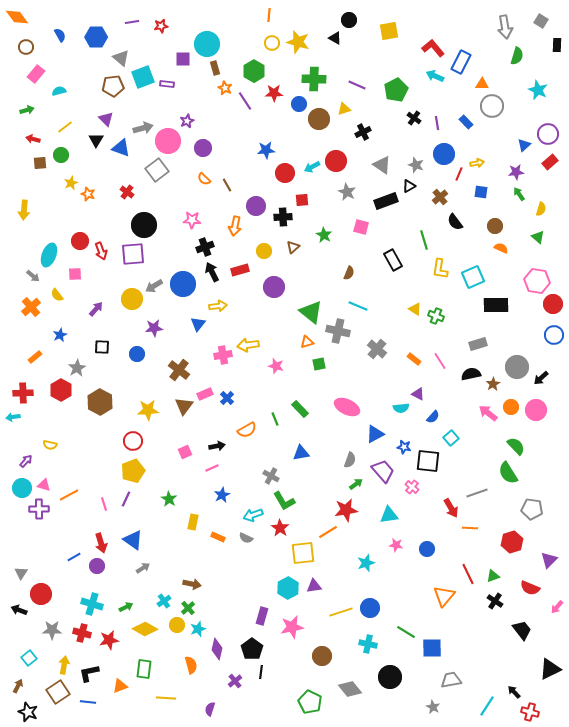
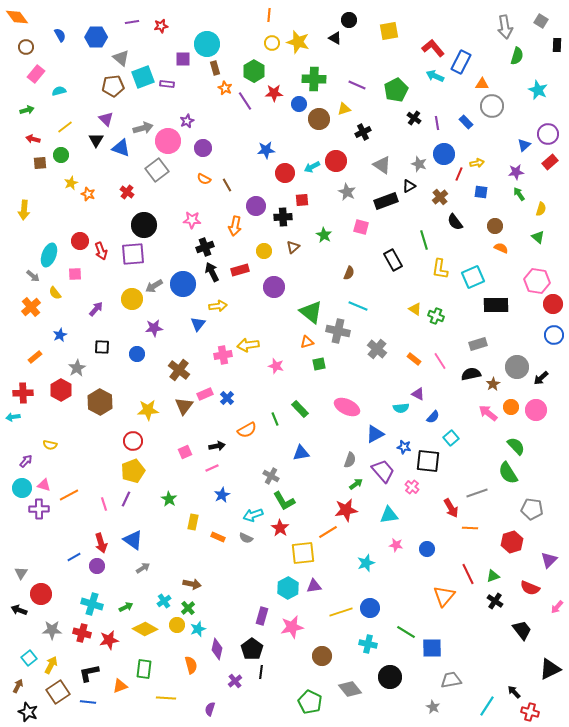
gray star at (416, 165): moved 3 px right, 1 px up
orange semicircle at (204, 179): rotated 16 degrees counterclockwise
yellow semicircle at (57, 295): moved 2 px left, 2 px up
yellow arrow at (64, 665): moved 13 px left; rotated 18 degrees clockwise
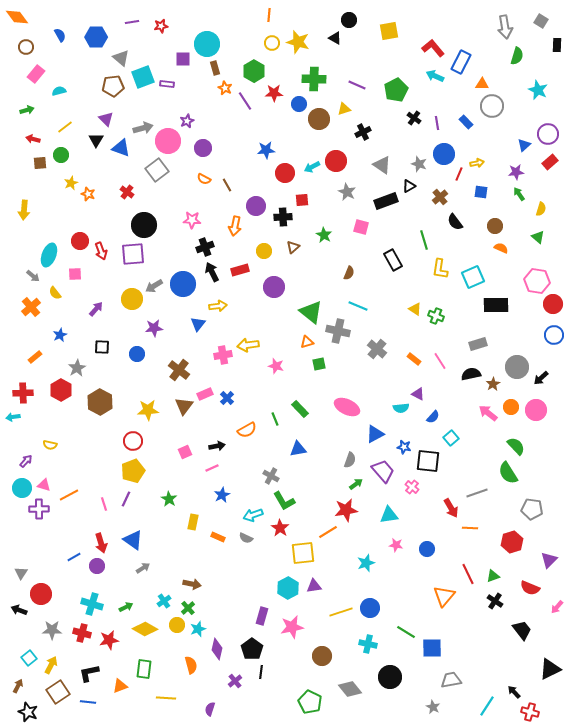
blue triangle at (301, 453): moved 3 px left, 4 px up
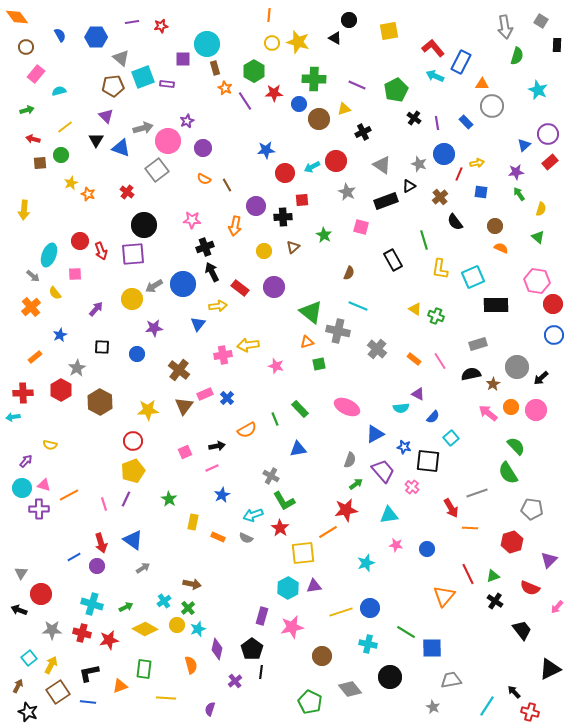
purple triangle at (106, 119): moved 3 px up
red rectangle at (240, 270): moved 18 px down; rotated 54 degrees clockwise
